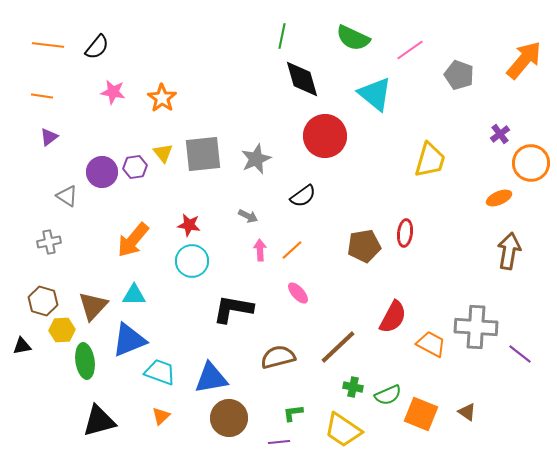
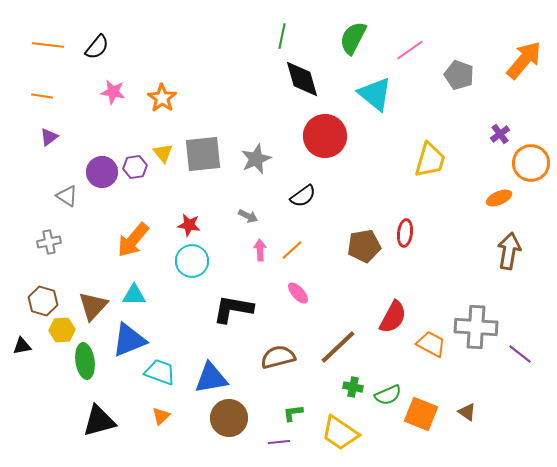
green semicircle at (353, 38): rotated 92 degrees clockwise
yellow trapezoid at (343, 430): moved 3 px left, 3 px down
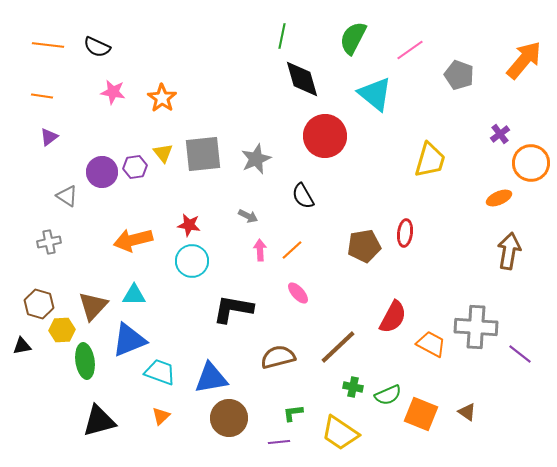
black semicircle at (97, 47): rotated 76 degrees clockwise
black semicircle at (303, 196): rotated 96 degrees clockwise
orange arrow at (133, 240): rotated 36 degrees clockwise
brown hexagon at (43, 301): moved 4 px left, 3 px down
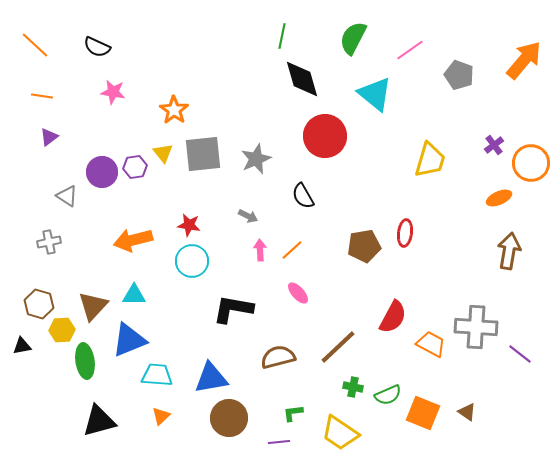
orange line at (48, 45): moved 13 px left; rotated 36 degrees clockwise
orange star at (162, 98): moved 12 px right, 12 px down
purple cross at (500, 134): moved 6 px left, 11 px down
cyan trapezoid at (160, 372): moved 3 px left, 3 px down; rotated 16 degrees counterclockwise
orange square at (421, 414): moved 2 px right, 1 px up
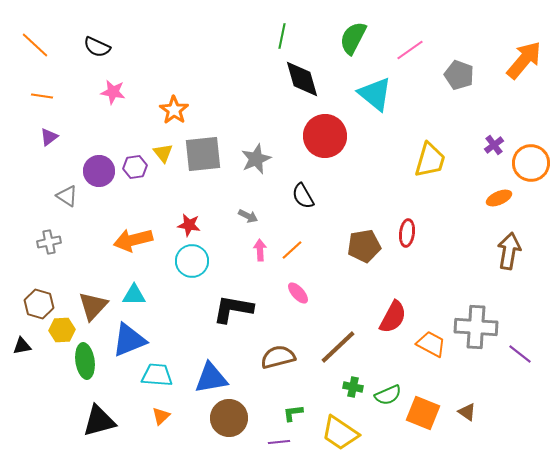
purple circle at (102, 172): moved 3 px left, 1 px up
red ellipse at (405, 233): moved 2 px right
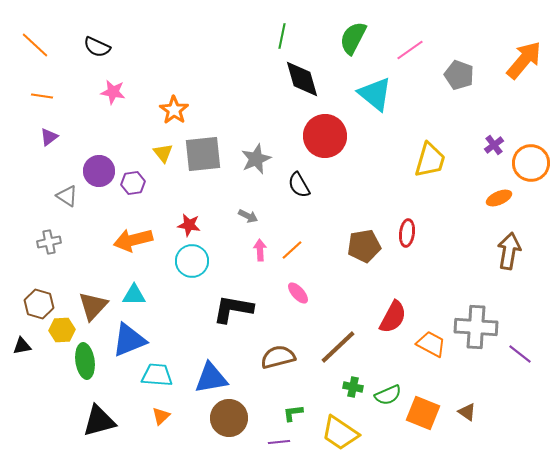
purple hexagon at (135, 167): moved 2 px left, 16 px down
black semicircle at (303, 196): moved 4 px left, 11 px up
